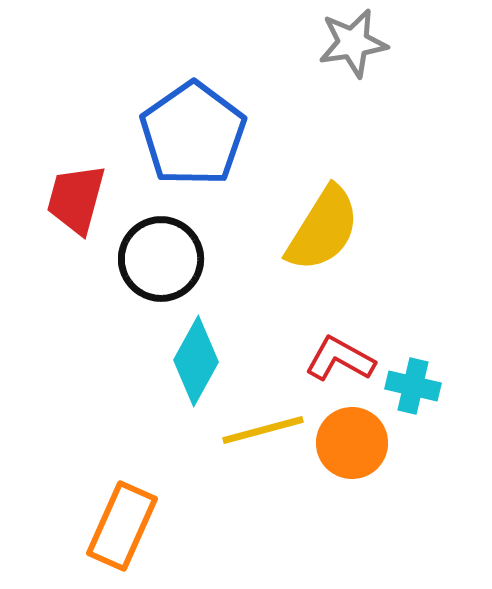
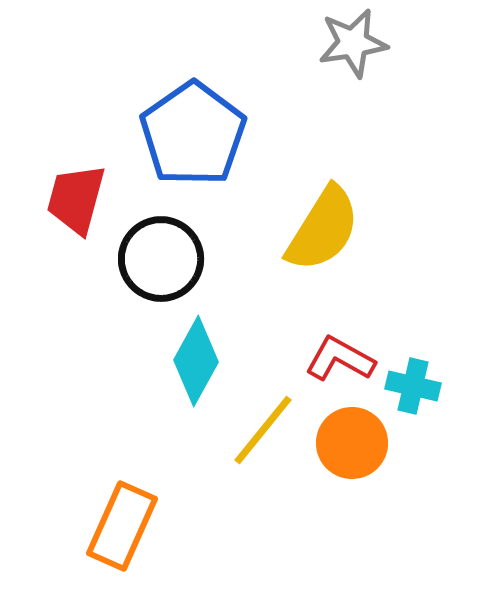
yellow line: rotated 36 degrees counterclockwise
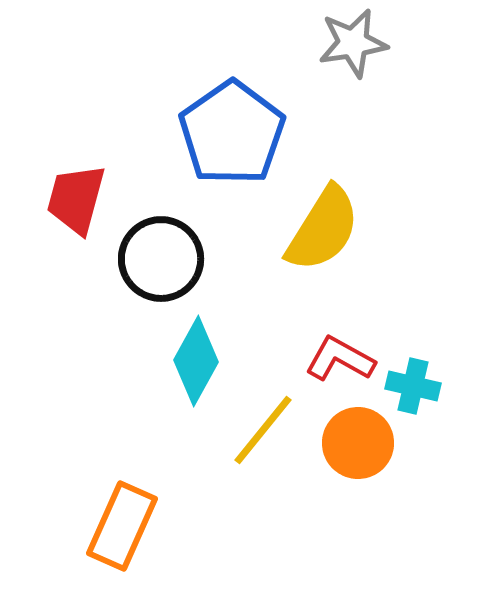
blue pentagon: moved 39 px right, 1 px up
orange circle: moved 6 px right
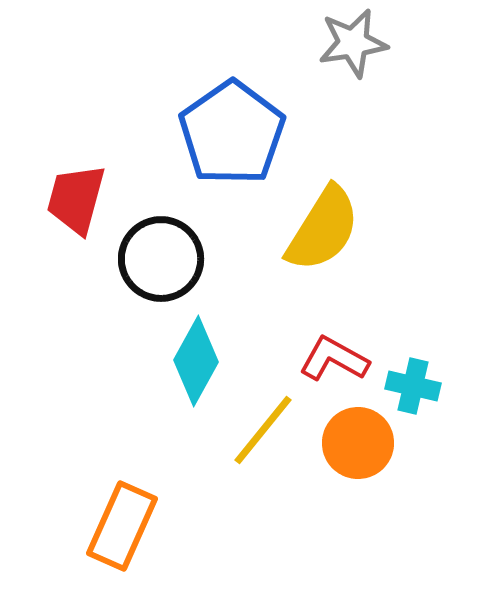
red L-shape: moved 6 px left
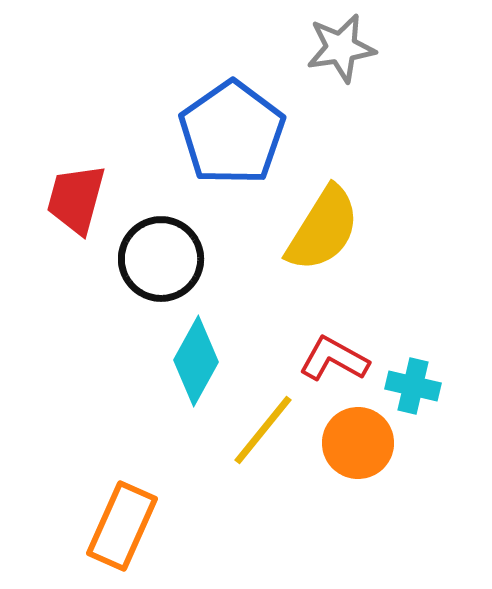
gray star: moved 12 px left, 5 px down
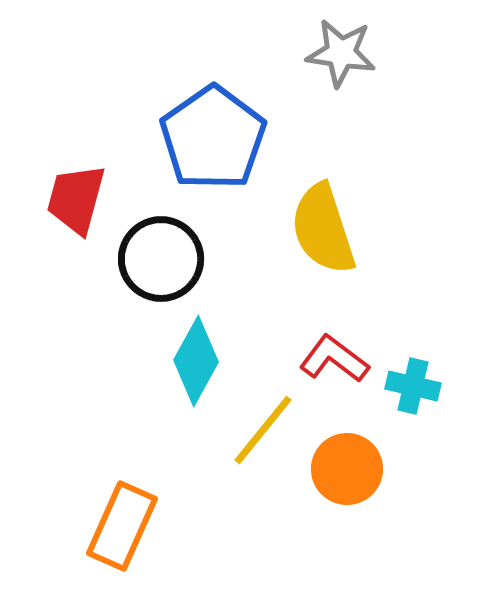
gray star: moved 5 px down; rotated 18 degrees clockwise
blue pentagon: moved 19 px left, 5 px down
yellow semicircle: rotated 130 degrees clockwise
red L-shape: rotated 8 degrees clockwise
orange circle: moved 11 px left, 26 px down
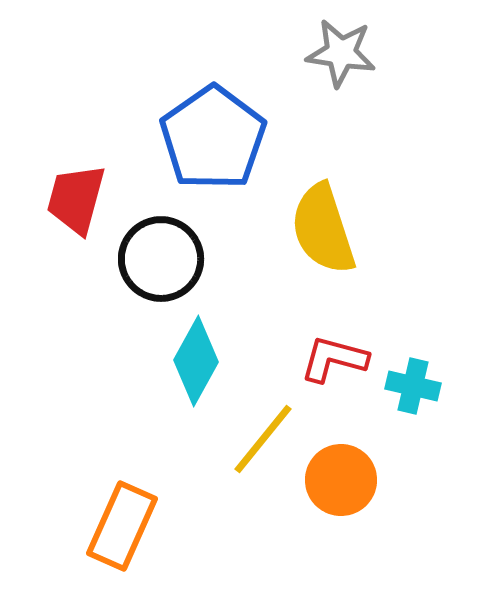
red L-shape: rotated 22 degrees counterclockwise
yellow line: moved 9 px down
orange circle: moved 6 px left, 11 px down
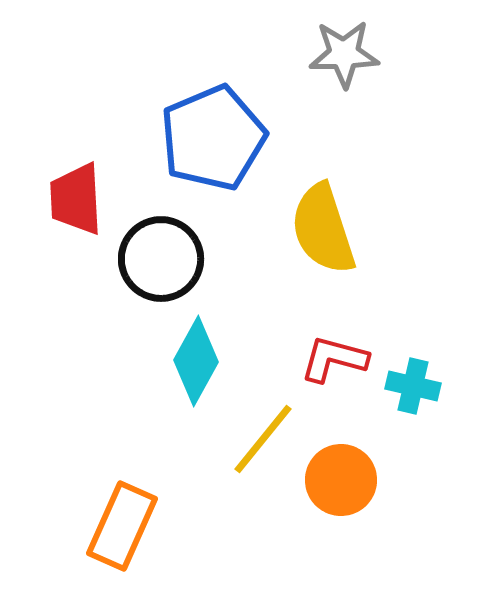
gray star: moved 3 px right, 1 px down; rotated 10 degrees counterclockwise
blue pentagon: rotated 12 degrees clockwise
red trapezoid: rotated 18 degrees counterclockwise
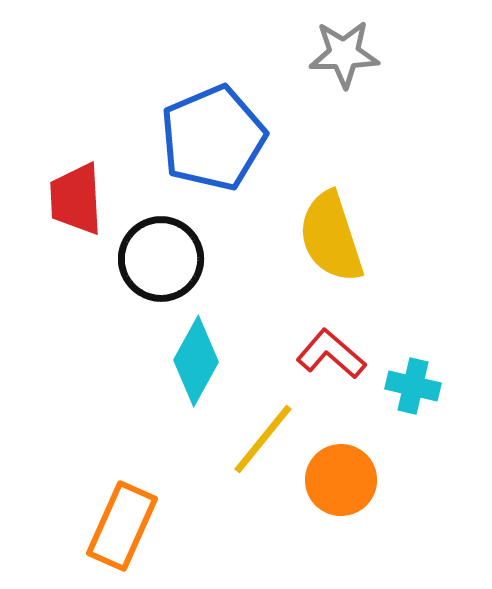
yellow semicircle: moved 8 px right, 8 px down
red L-shape: moved 3 px left, 5 px up; rotated 26 degrees clockwise
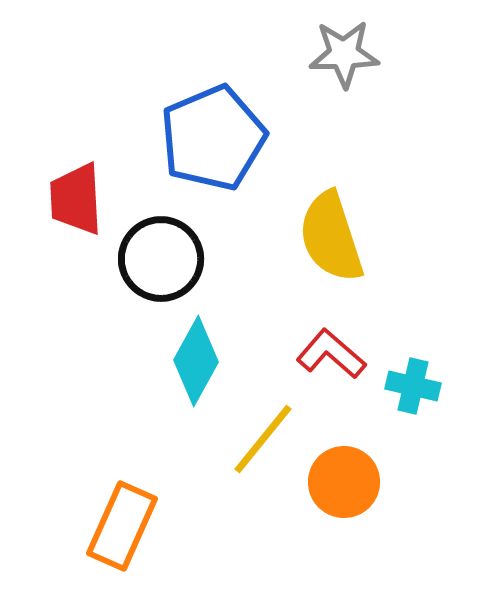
orange circle: moved 3 px right, 2 px down
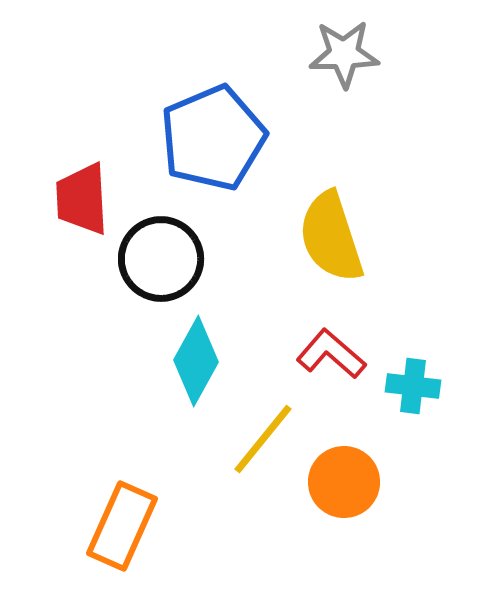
red trapezoid: moved 6 px right
cyan cross: rotated 6 degrees counterclockwise
